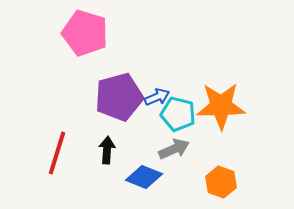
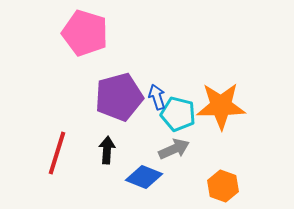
blue arrow: rotated 85 degrees counterclockwise
orange hexagon: moved 2 px right, 4 px down
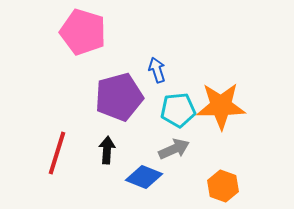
pink pentagon: moved 2 px left, 1 px up
blue arrow: moved 27 px up
cyan pentagon: moved 4 px up; rotated 20 degrees counterclockwise
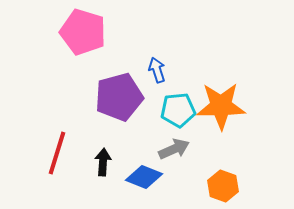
black arrow: moved 4 px left, 12 px down
